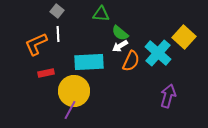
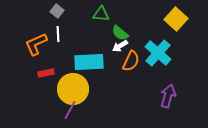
yellow square: moved 8 px left, 18 px up
yellow circle: moved 1 px left, 2 px up
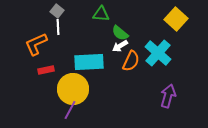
white line: moved 7 px up
red rectangle: moved 3 px up
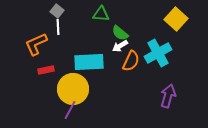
cyan cross: rotated 20 degrees clockwise
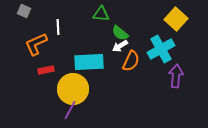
gray square: moved 33 px left; rotated 16 degrees counterclockwise
cyan cross: moved 3 px right, 4 px up
purple arrow: moved 8 px right, 20 px up; rotated 10 degrees counterclockwise
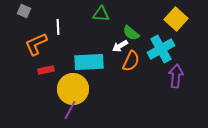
green semicircle: moved 11 px right
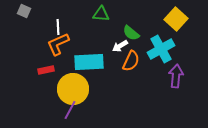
orange L-shape: moved 22 px right
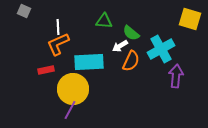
green triangle: moved 3 px right, 7 px down
yellow square: moved 14 px right; rotated 25 degrees counterclockwise
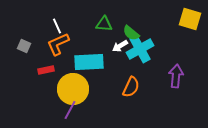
gray square: moved 35 px down
green triangle: moved 3 px down
white line: moved 1 px left, 1 px up; rotated 21 degrees counterclockwise
cyan cross: moved 21 px left
orange semicircle: moved 26 px down
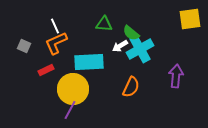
yellow square: rotated 25 degrees counterclockwise
white line: moved 2 px left
orange L-shape: moved 2 px left, 1 px up
red rectangle: rotated 14 degrees counterclockwise
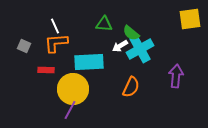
orange L-shape: rotated 20 degrees clockwise
red rectangle: rotated 28 degrees clockwise
